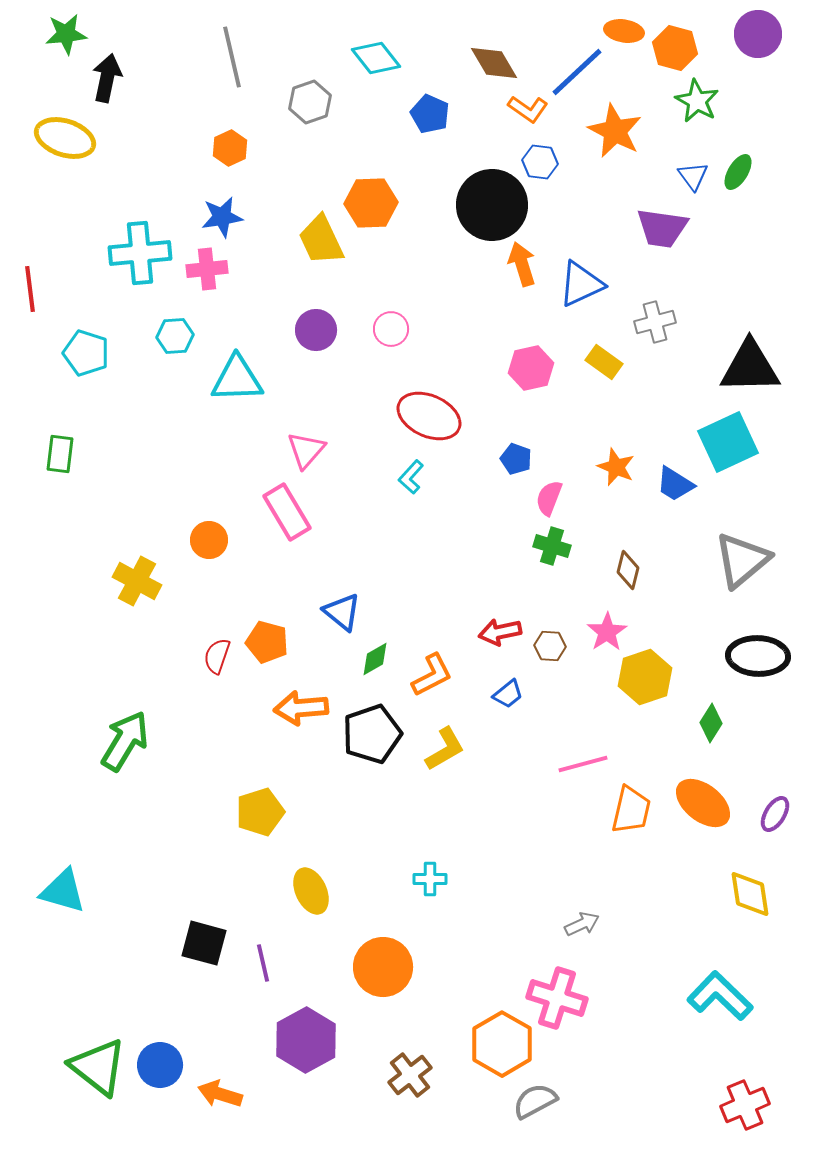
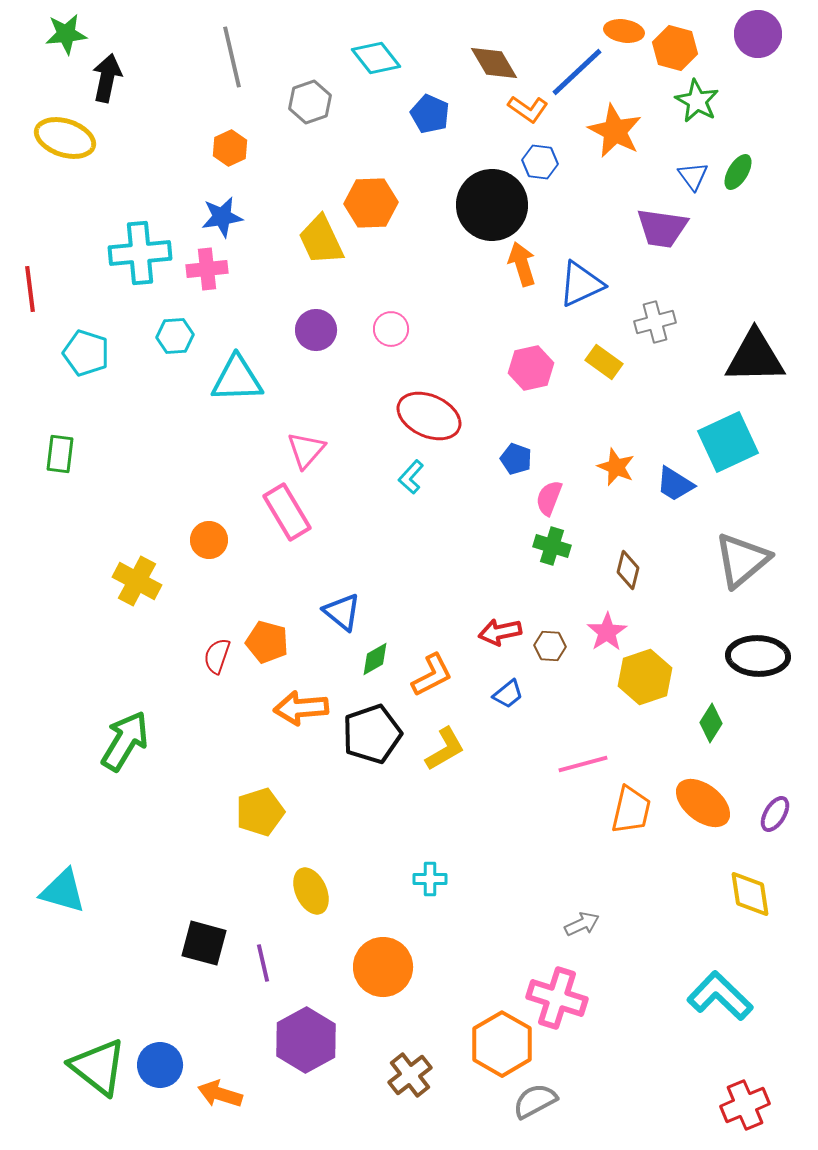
black triangle at (750, 367): moved 5 px right, 10 px up
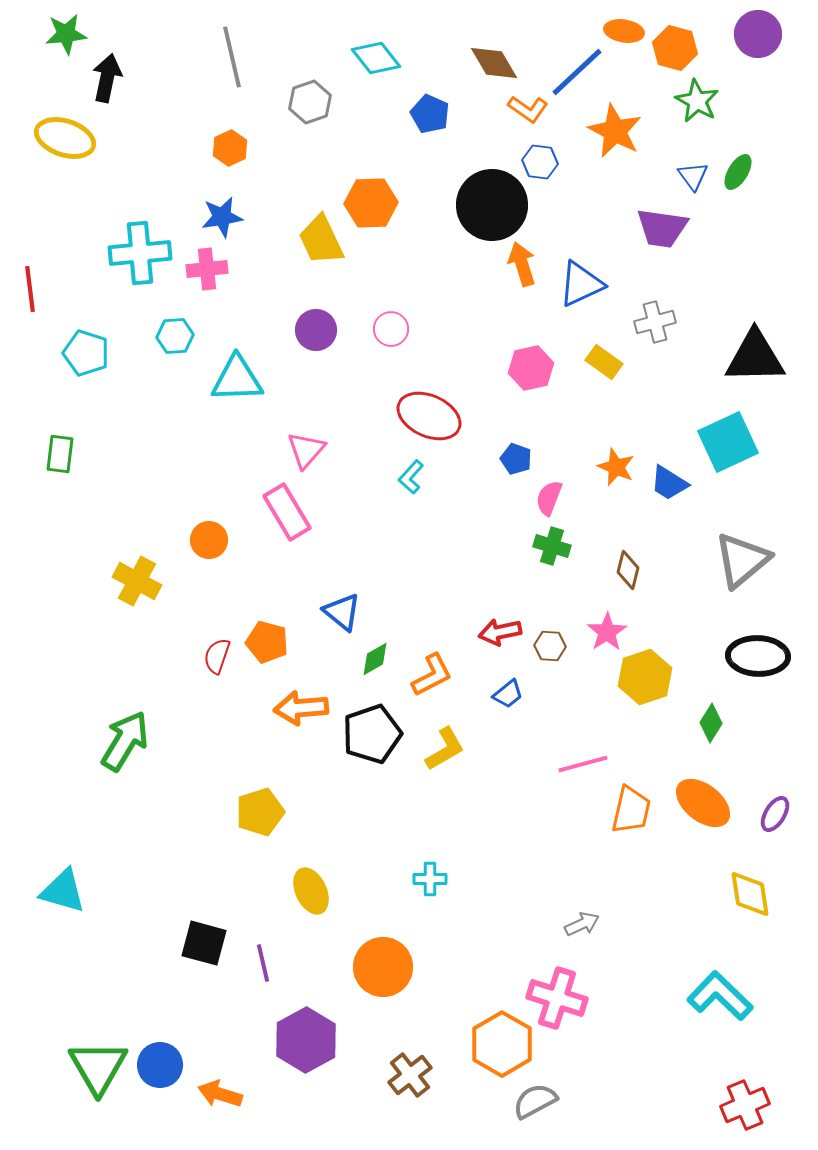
blue trapezoid at (675, 484): moved 6 px left, 1 px up
green triangle at (98, 1067): rotated 22 degrees clockwise
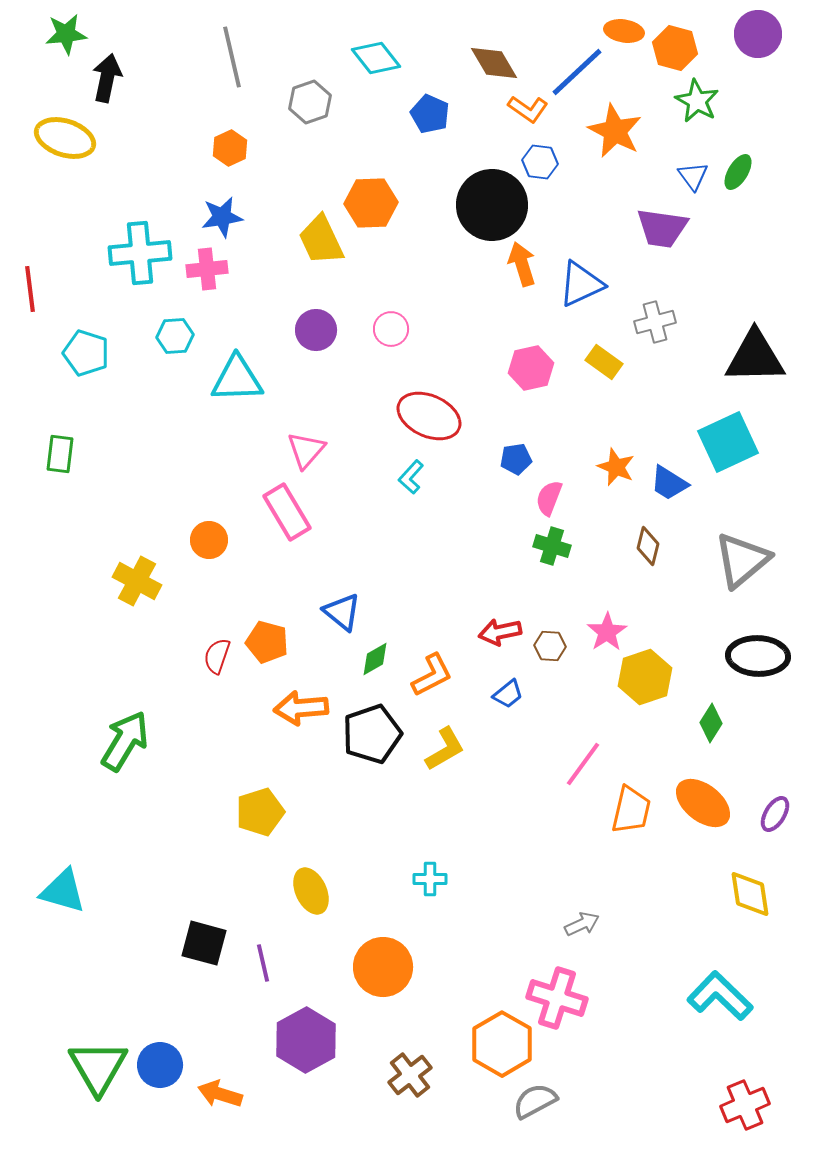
blue pentagon at (516, 459): rotated 28 degrees counterclockwise
brown diamond at (628, 570): moved 20 px right, 24 px up
pink line at (583, 764): rotated 39 degrees counterclockwise
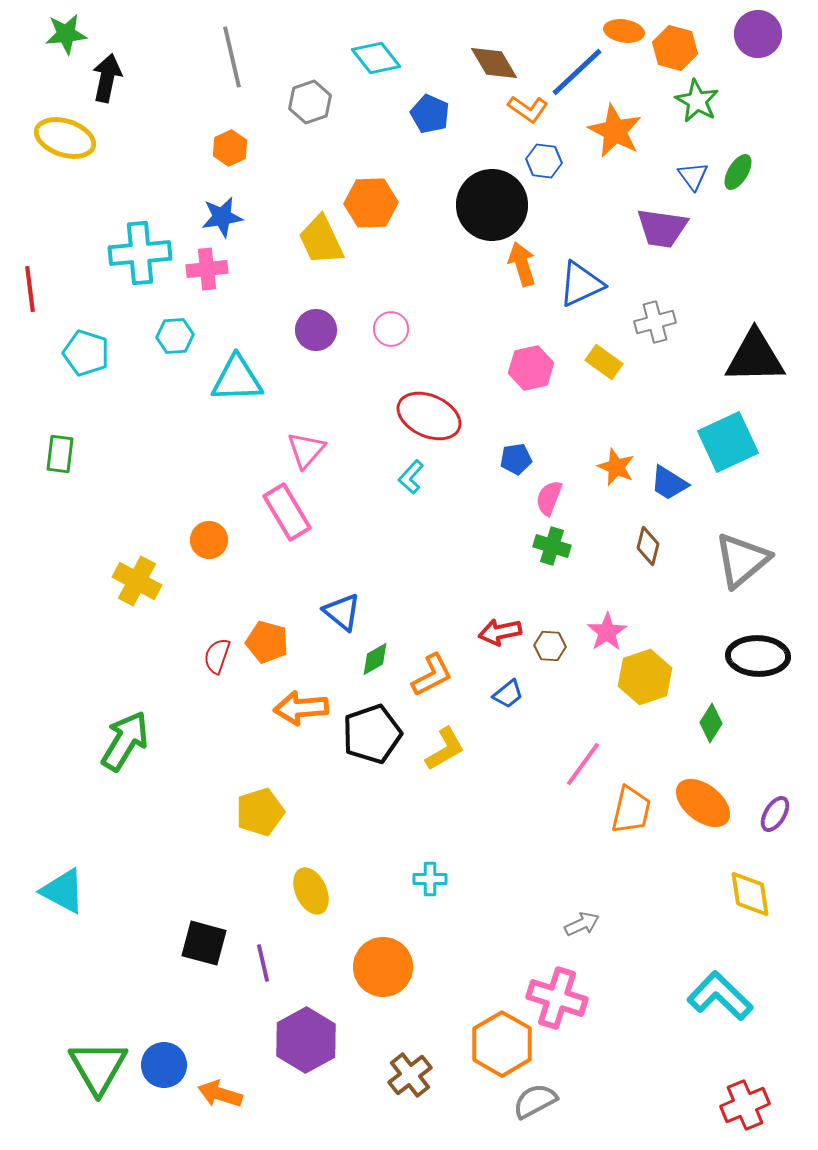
blue hexagon at (540, 162): moved 4 px right, 1 px up
cyan triangle at (63, 891): rotated 12 degrees clockwise
blue circle at (160, 1065): moved 4 px right
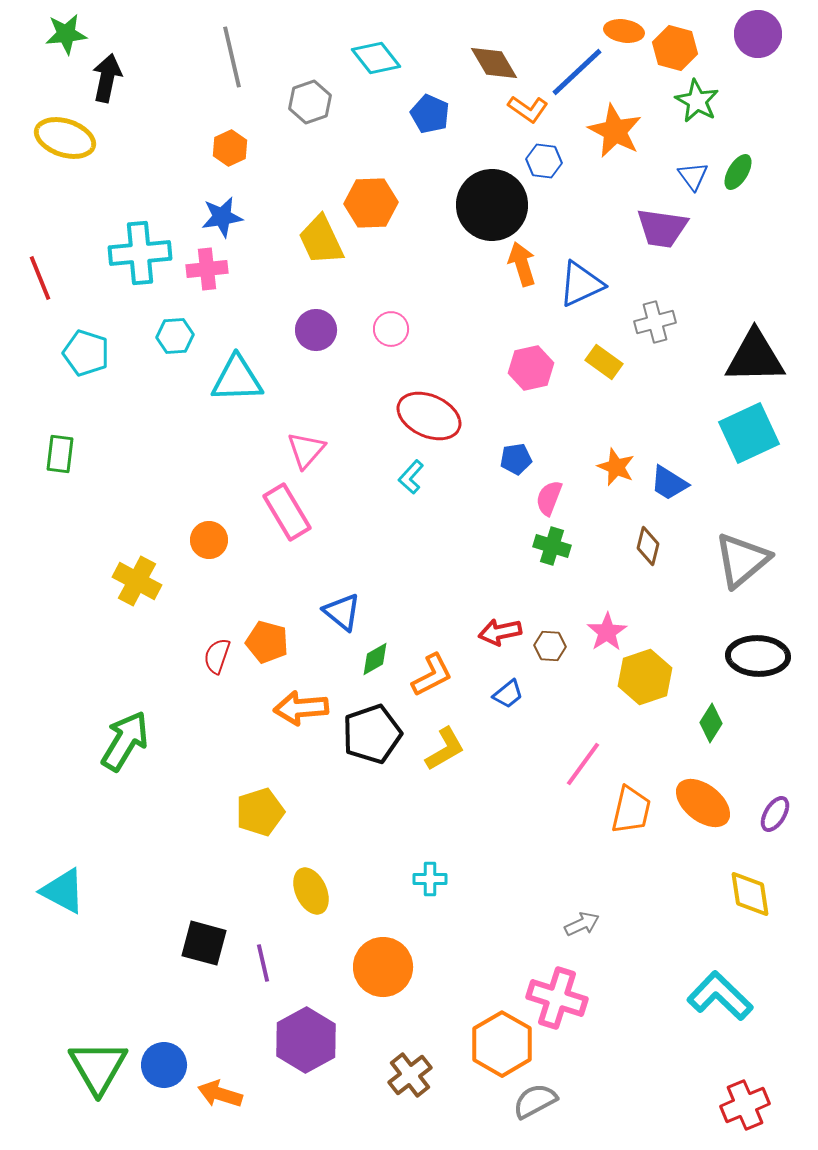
red line at (30, 289): moved 10 px right, 11 px up; rotated 15 degrees counterclockwise
cyan square at (728, 442): moved 21 px right, 9 px up
